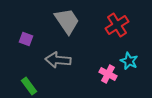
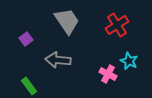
purple square: rotated 32 degrees clockwise
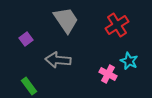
gray trapezoid: moved 1 px left, 1 px up
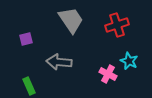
gray trapezoid: moved 5 px right
red cross: rotated 15 degrees clockwise
purple square: rotated 24 degrees clockwise
gray arrow: moved 1 px right, 2 px down
green rectangle: rotated 12 degrees clockwise
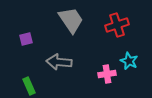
pink cross: moved 1 px left; rotated 36 degrees counterclockwise
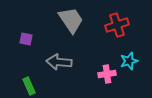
purple square: rotated 24 degrees clockwise
cyan star: rotated 30 degrees clockwise
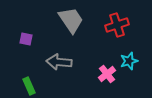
pink cross: rotated 30 degrees counterclockwise
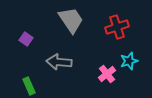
red cross: moved 2 px down
purple square: rotated 24 degrees clockwise
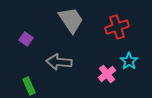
cyan star: rotated 18 degrees counterclockwise
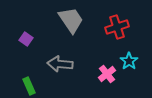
gray arrow: moved 1 px right, 2 px down
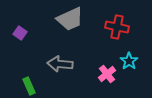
gray trapezoid: moved 1 px left, 1 px up; rotated 100 degrees clockwise
red cross: rotated 30 degrees clockwise
purple square: moved 6 px left, 6 px up
